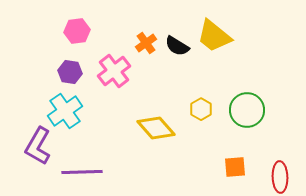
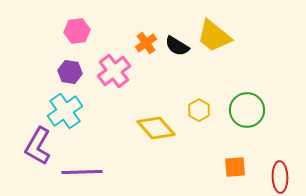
yellow hexagon: moved 2 px left, 1 px down
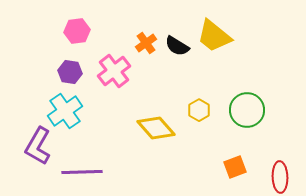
orange square: rotated 15 degrees counterclockwise
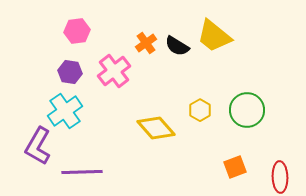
yellow hexagon: moved 1 px right
